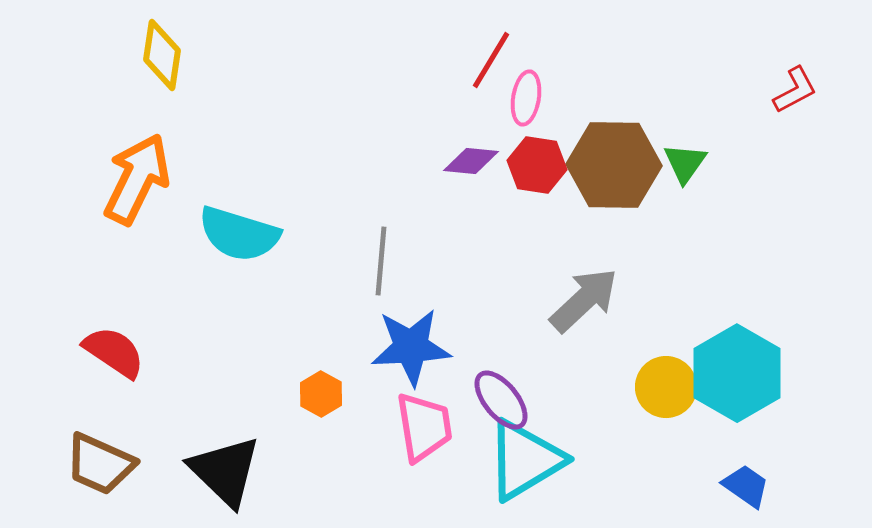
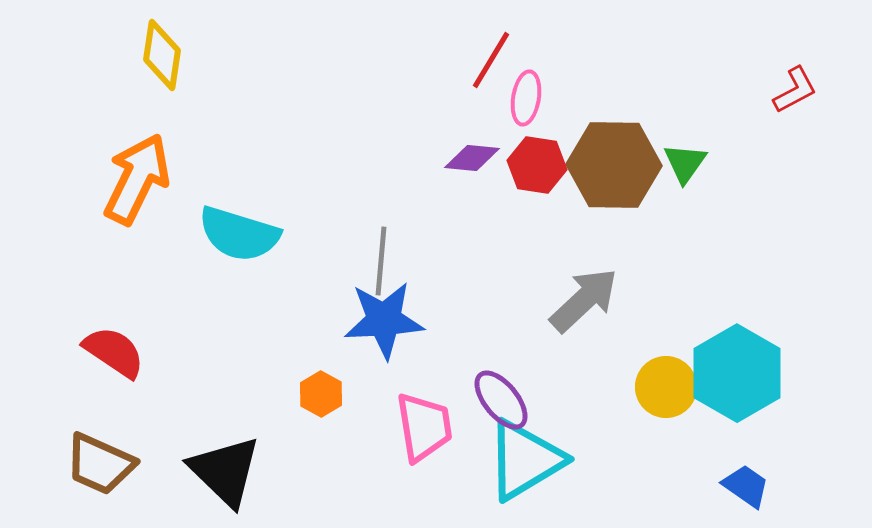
purple diamond: moved 1 px right, 3 px up
blue star: moved 27 px left, 27 px up
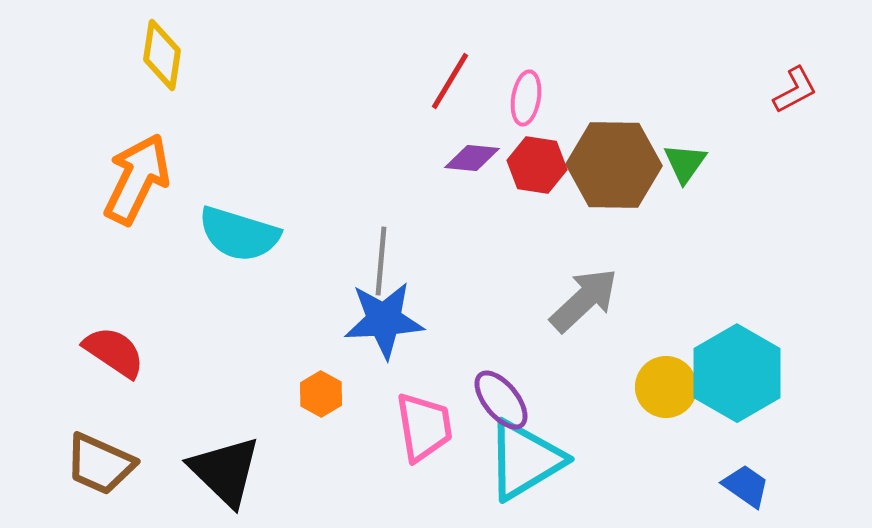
red line: moved 41 px left, 21 px down
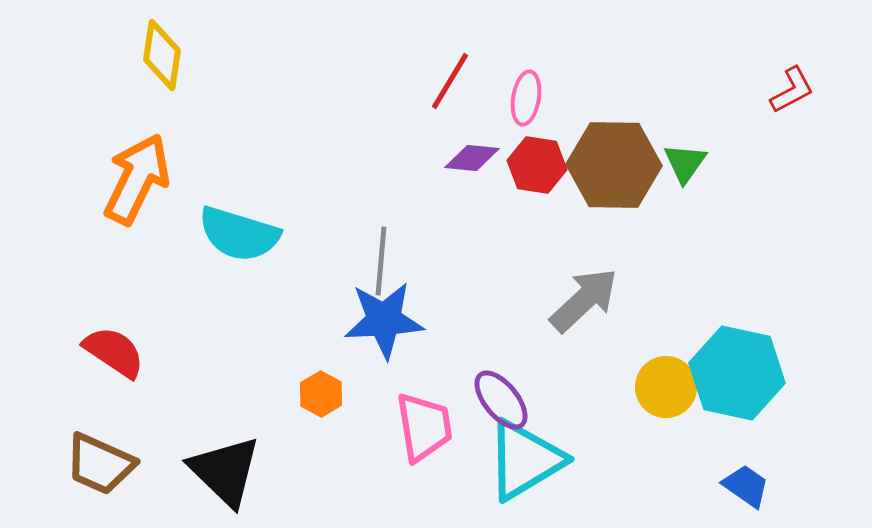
red L-shape: moved 3 px left
cyan hexagon: rotated 18 degrees counterclockwise
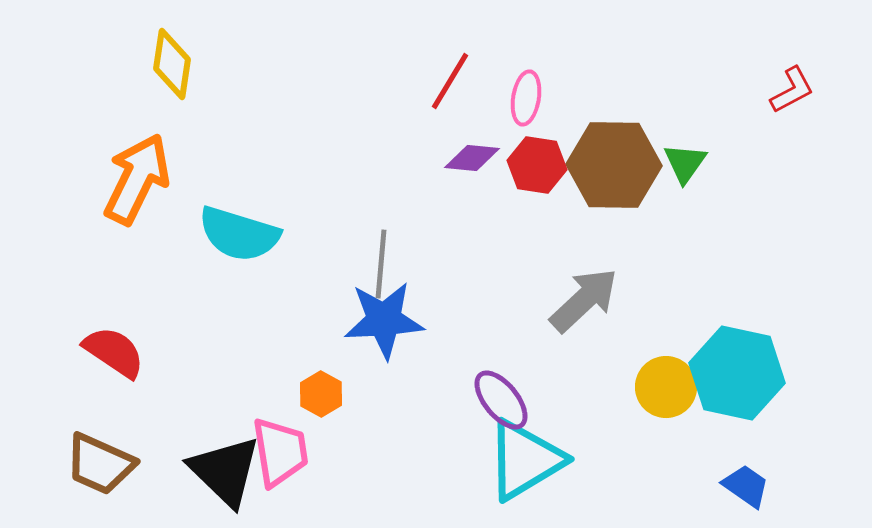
yellow diamond: moved 10 px right, 9 px down
gray line: moved 3 px down
pink trapezoid: moved 144 px left, 25 px down
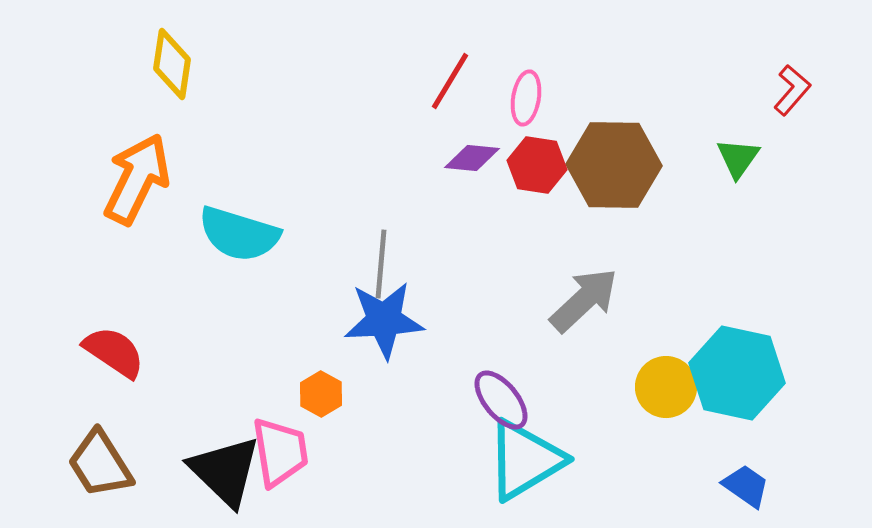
red L-shape: rotated 21 degrees counterclockwise
green triangle: moved 53 px right, 5 px up
brown trapezoid: rotated 34 degrees clockwise
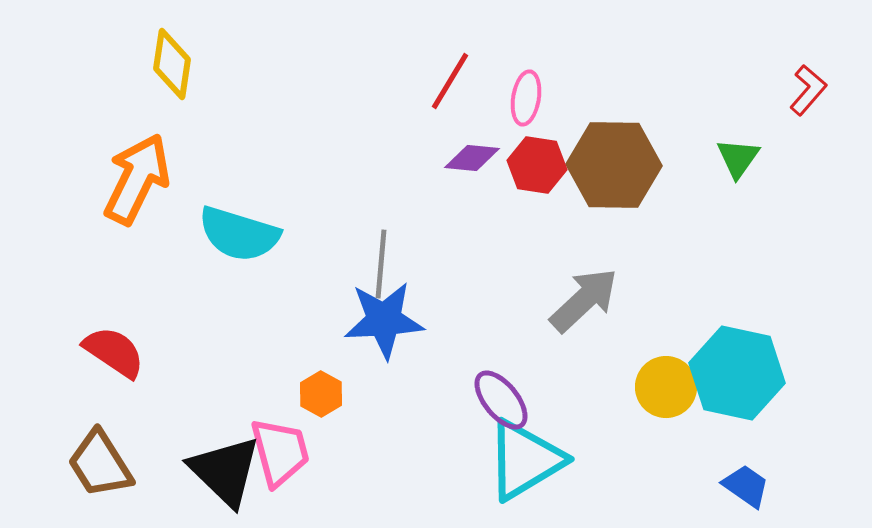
red L-shape: moved 16 px right
pink trapezoid: rotated 6 degrees counterclockwise
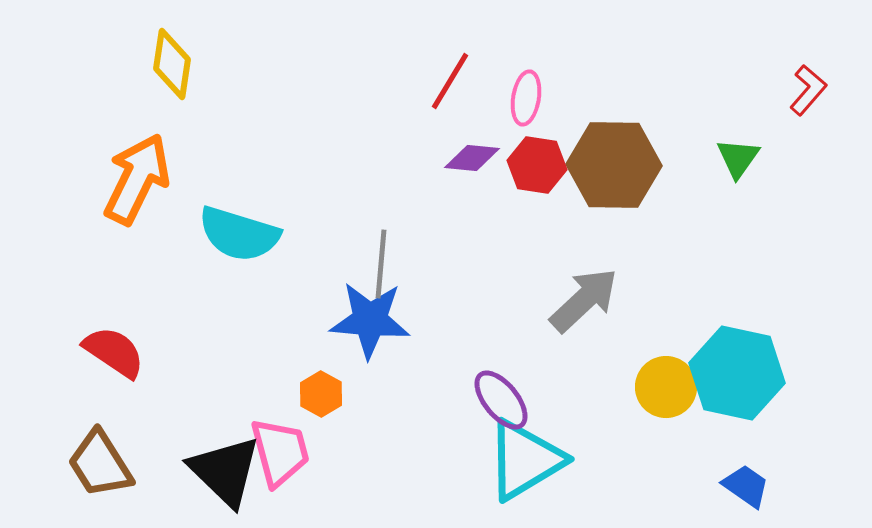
blue star: moved 14 px left; rotated 8 degrees clockwise
